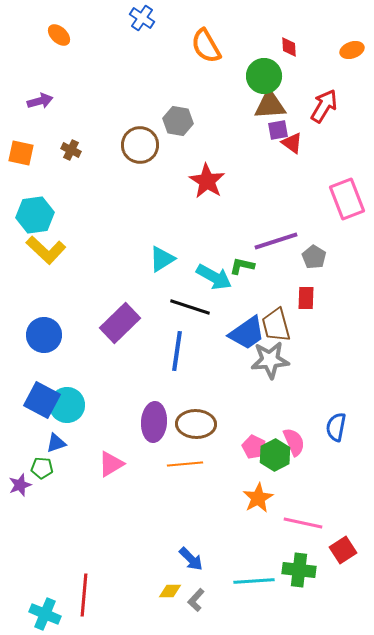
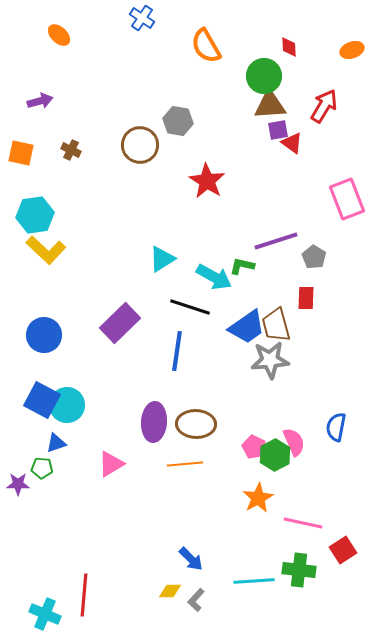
blue trapezoid at (247, 333): moved 6 px up
purple star at (20, 485): moved 2 px left, 1 px up; rotated 20 degrees clockwise
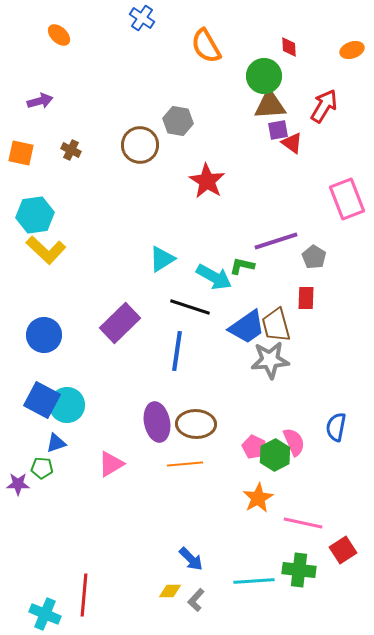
purple ellipse at (154, 422): moved 3 px right; rotated 15 degrees counterclockwise
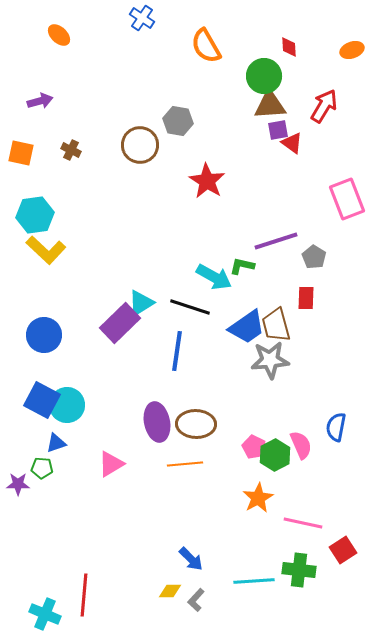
cyan triangle at (162, 259): moved 21 px left, 44 px down
pink semicircle at (294, 442): moved 7 px right, 3 px down
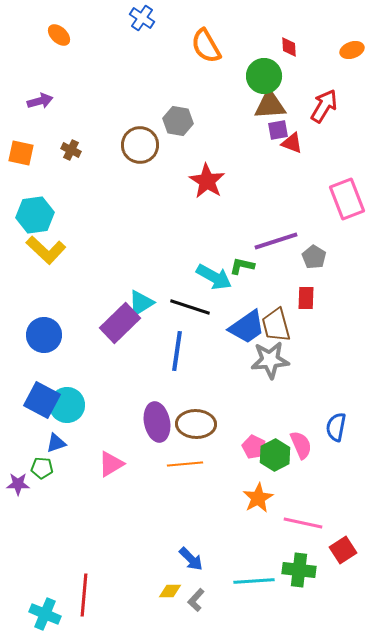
red triangle at (292, 143): rotated 15 degrees counterclockwise
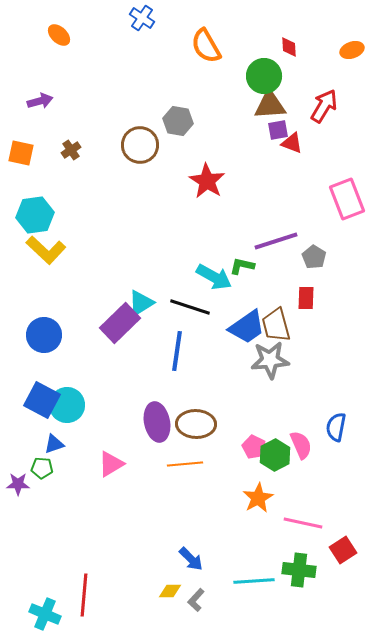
brown cross at (71, 150): rotated 30 degrees clockwise
blue triangle at (56, 443): moved 2 px left, 1 px down
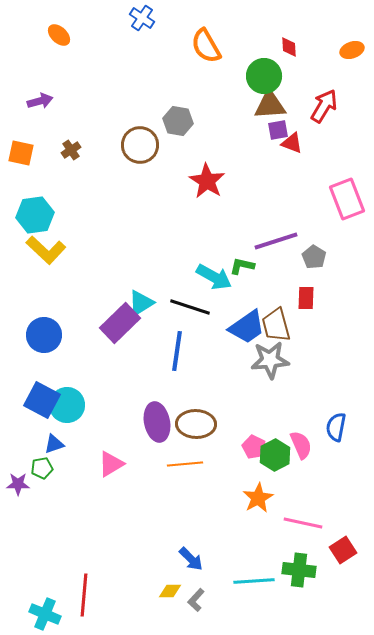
green pentagon at (42, 468): rotated 15 degrees counterclockwise
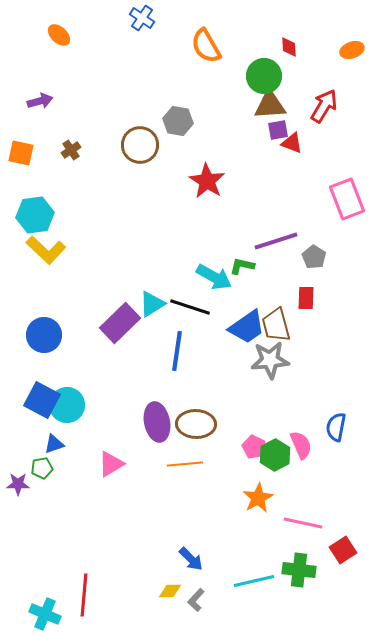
cyan triangle at (141, 303): moved 11 px right, 1 px down
cyan line at (254, 581): rotated 9 degrees counterclockwise
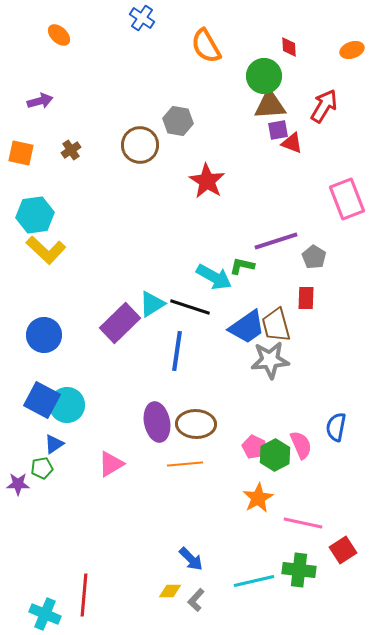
blue triangle at (54, 444): rotated 15 degrees counterclockwise
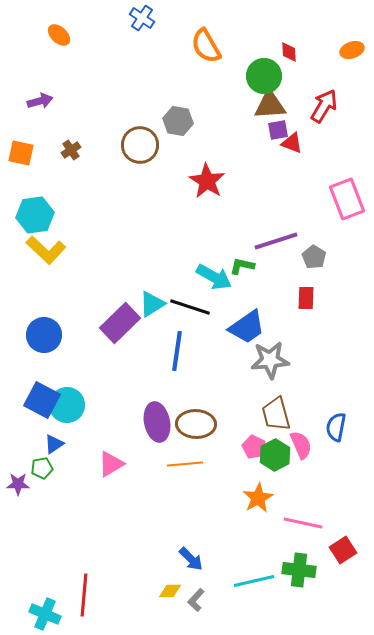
red diamond at (289, 47): moved 5 px down
brown trapezoid at (276, 325): moved 89 px down
